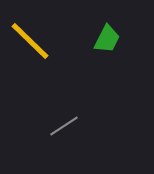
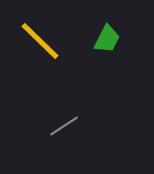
yellow line: moved 10 px right
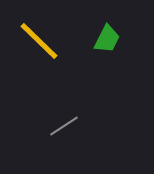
yellow line: moved 1 px left
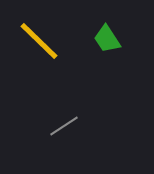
green trapezoid: rotated 120 degrees clockwise
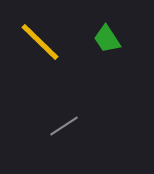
yellow line: moved 1 px right, 1 px down
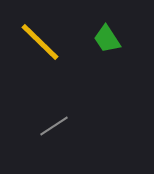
gray line: moved 10 px left
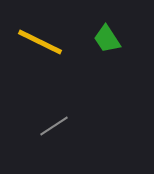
yellow line: rotated 18 degrees counterclockwise
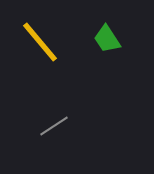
yellow line: rotated 24 degrees clockwise
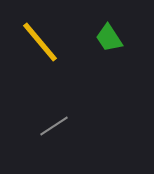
green trapezoid: moved 2 px right, 1 px up
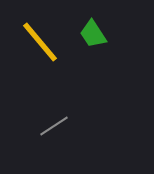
green trapezoid: moved 16 px left, 4 px up
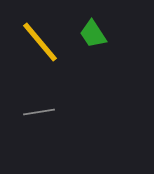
gray line: moved 15 px left, 14 px up; rotated 24 degrees clockwise
